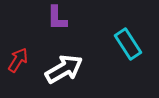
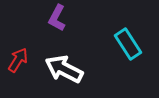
purple L-shape: rotated 28 degrees clockwise
white arrow: rotated 123 degrees counterclockwise
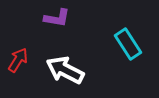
purple L-shape: rotated 108 degrees counterclockwise
white arrow: moved 1 px right, 1 px down
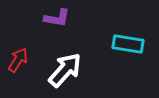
cyan rectangle: rotated 48 degrees counterclockwise
white arrow: rotated 105 degrees clockwise
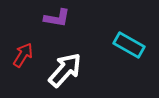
cyan rectangle: moved 1 px right, 1 px down; rotated 20 degrees clockwise
red arrow: moved 5 px right, 5 px up
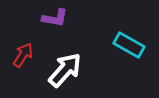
purple L-shape: moved 2 px left
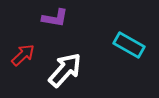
red arrow: rotated 15 degrees clockwise
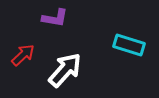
cyan rectangle: rotated 12 degrees counterclockwise
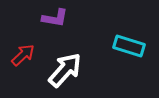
cyan rectangle: moved 1 px down
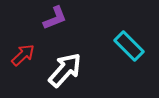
purple L-shape: rotated 32 degrees counterclockwise
cyan rectangle: rotated 28 degrees clockwise
